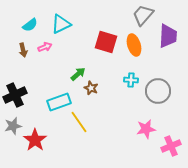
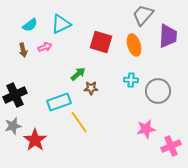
red square: moved 5 px left
brown star: rotated 24 degrees counterclockwise
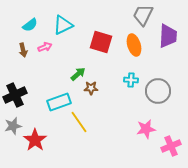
gray trapezoid: rotated 15 degrees counterclockwise
cyan triangle: moved 2 px right, 1 px down
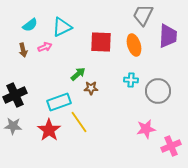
cyan triangle: moved 1 px left, 2 px down
red square: rotated 15 degrees counterclockwise
gray star: rotated 18 degrees clockwise
red star: moved 14 px right, 10 px up
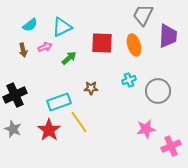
red square: moved 1 px right, 1 px down
green arrow: moved 9 px left, 16 px up
cyan cross: moved 2 px left; rotated 24 degrees counterclockwise
gray star: moved 3 px down; rotated 18 degrees clockwise
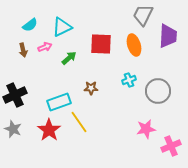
red square: moved 1 px left, 1 px down
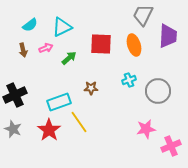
pink arrow: moved 1 px right, 1 px down
